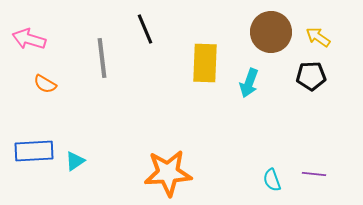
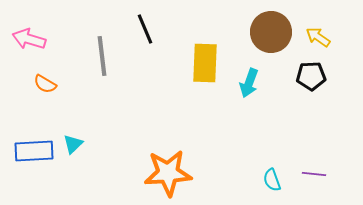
gray line: moved 2 px up
cyan triangle: moved 2 px left, 17 px up; rotated 10 degrees counterclockwise
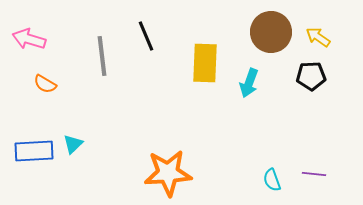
black line: moved 1 px right, 7 px down
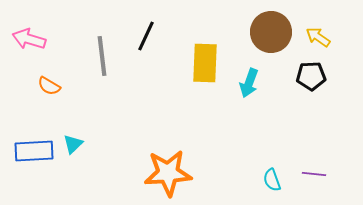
black line: rotated 48 degrees clockwise
orange semicircle: moved 4 px right, 2 px down
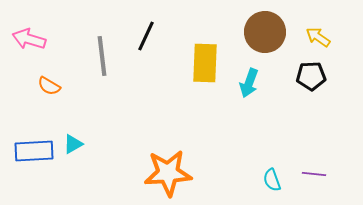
brown circle: moved 6 px left
cyan triangle: rotated 15 degrees clockwise
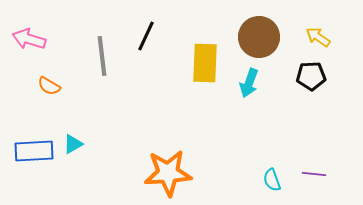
brown circle: moved 6 px left, 5 px down
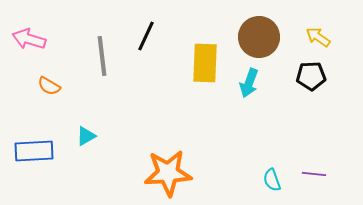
cyan triangle: moved 13 px right, 8 px up
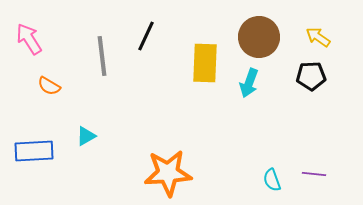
pink arrow: rotated 40 degrees clockwise
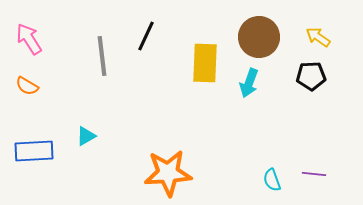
orange semicircle: moved 22 px left
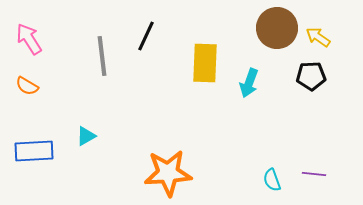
brown circle: moved 18 px right, 9 px up
